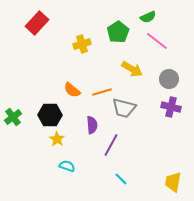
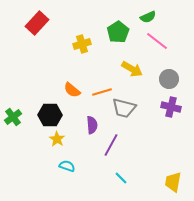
cyan line: moved 1 px up
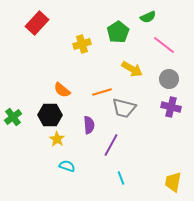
pink line: moved 7 px right, 4 px down
orange semicircle: moved 10 px left
purple semicircle: moved 3 px left
cyan line: rotated 24 degrees clockwise
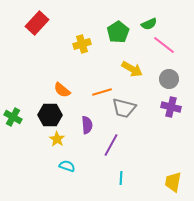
green semicircle: moved 1 px right, 7 px down
green cross: rotated 24 degrees counterclockwise
purple semicircle: moved 2 px left
cyan line: rotated 24 degrees clockwise
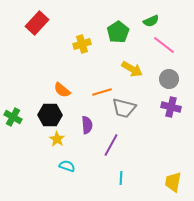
green semicircle: moved 2 px right, 3 px up
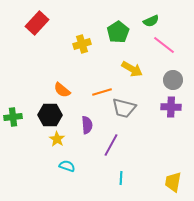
gray circle: moved 4 px right, 1 px down
purple cross: rotated 12 degrees counterclockwise
green cross: rotated 36 degrees counterclockwise
